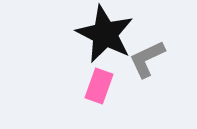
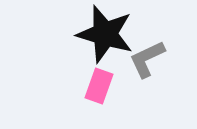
black star: rotated 10 degrees counterclockwise
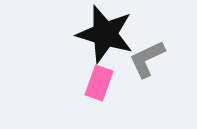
pink rectangle: moved 3 px up
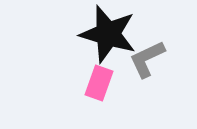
black star: moved 3 px right
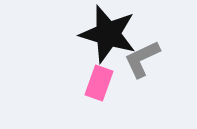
gray L-shape: moved 5 px left
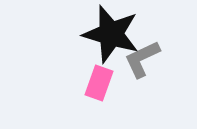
black star: moved 3 px right
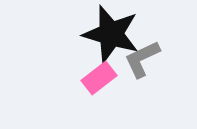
pink rectangle: moved 5 px up; rotated 32 degrees clockwise
